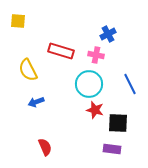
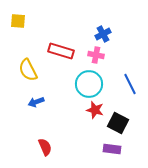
blue cross: moved 5 px left
black square: rotated 25 degrees clockwise
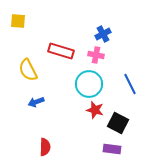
red semicircle: rotated 24 degrees clockwise
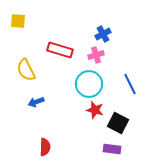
red rectangle: moved 1 px left, 1 px up
pink cross: rotated 28 degrees counterclockwise
yellow semicircle: moved 2 px left
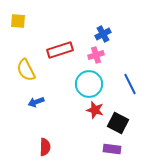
red rectangle: rotated 35 degrees counterclockwise
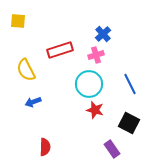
blue cross: rotated 14 degrees counterclockwise
blue arrow: moved 3 px left
black square: moved 11 px right
purple rectangle: rotated 48 degrees clockwise
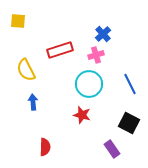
blue arrow: rotated 105 degrees clockwise
red star: moved 13 px left, 5 px down
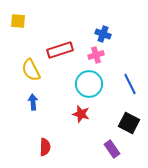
blue cross: rotated 28 degrees counterclockwise
yellow semicircle: moved 5 px right
red star: moved 1 px left, 1 px up
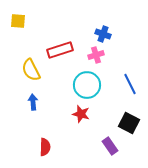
cyan circle: moved 2 px left, 1 px down
purple rectangle: moved 2 px left, 3 px up
